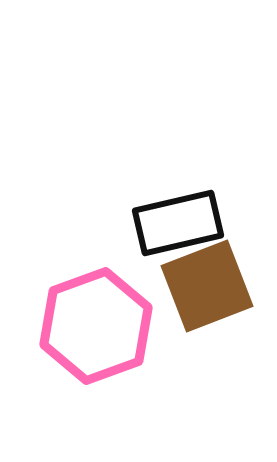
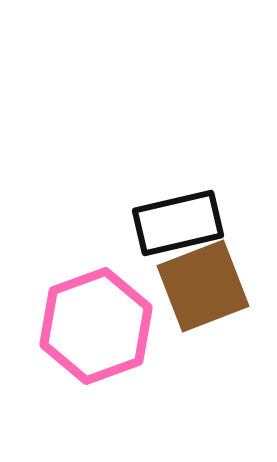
brown square: moved 4 px left
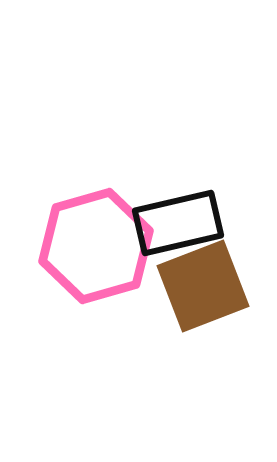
pink hexagon: moved 80 px up; rotated 4 degrees clockwise
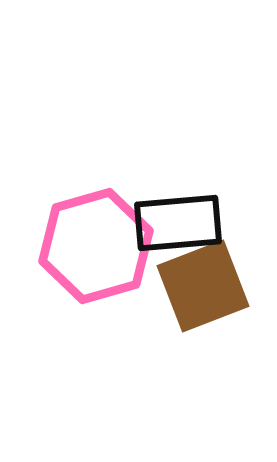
black rectangle: rotated 8 degrees clockwise
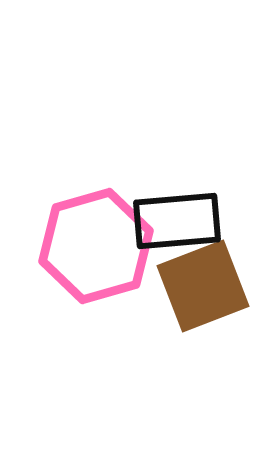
black rectangle: moved 1 px left, 2 px up
